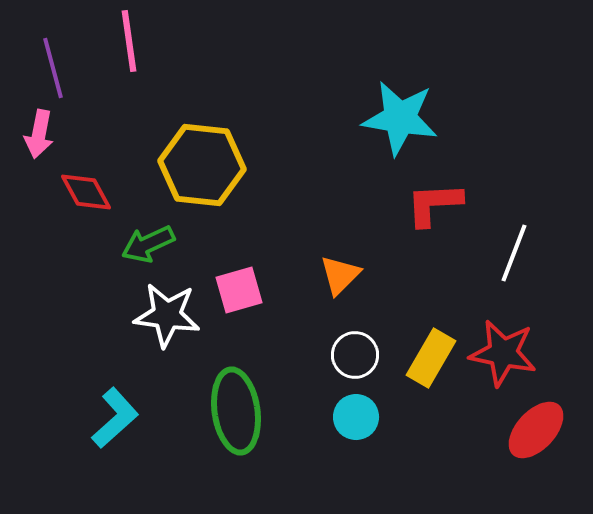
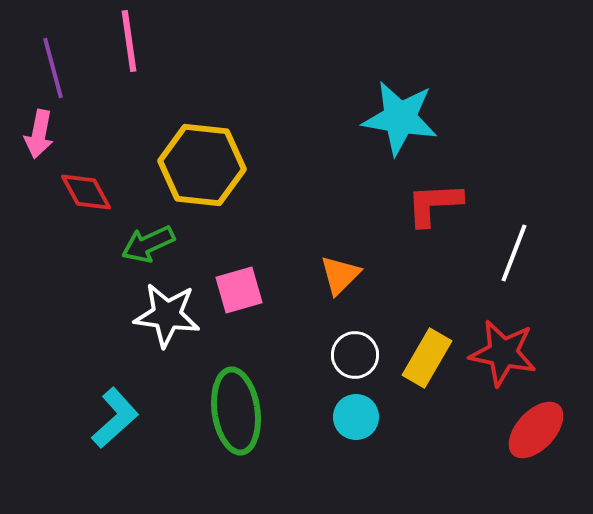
yellow rectangle: moved 4 px left
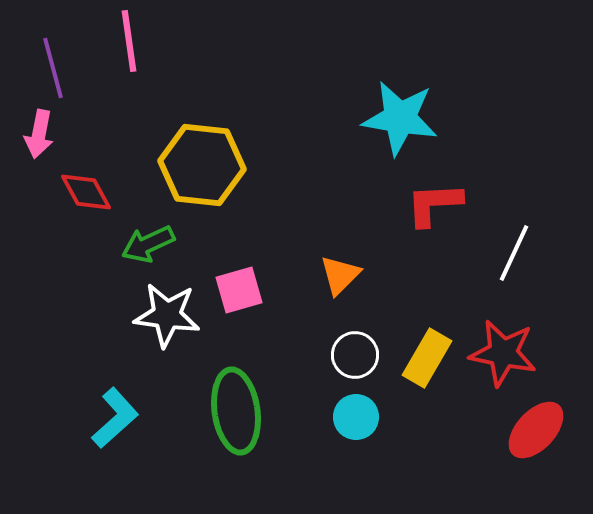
white line: rotated 4 degrees clockwise
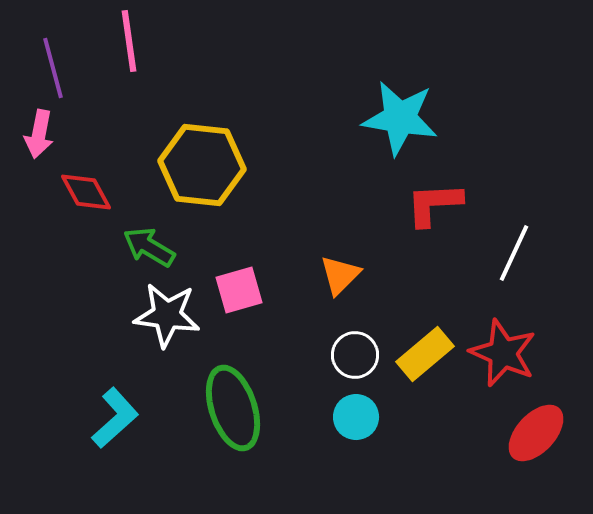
green arrow: moved 1 px right, 3 px down; rotated 56 degrees clockwise
red star: rotated 12 degrees clockwise
yellow rectangle: moved 2 px left, 4 px up; rotated 20 degrees clockwise
green ellipse: moved 3 px left, 3 px up; rotated 10 degrees counterclockwise
red ellipse: moved 3 px down
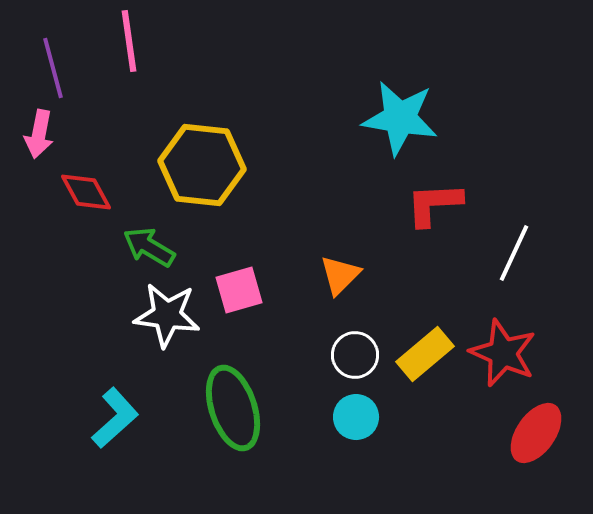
red ellipse: rotated 8 degrees counterclockwise
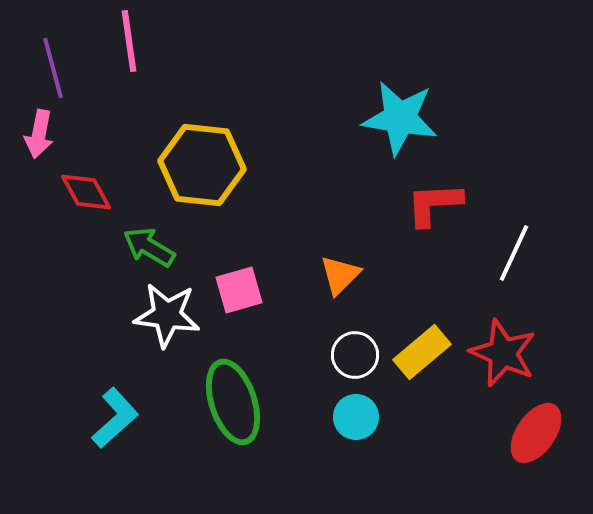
yellow rectangle: moved 3 px left, 2 px up
green ellipse: moved 6 px up
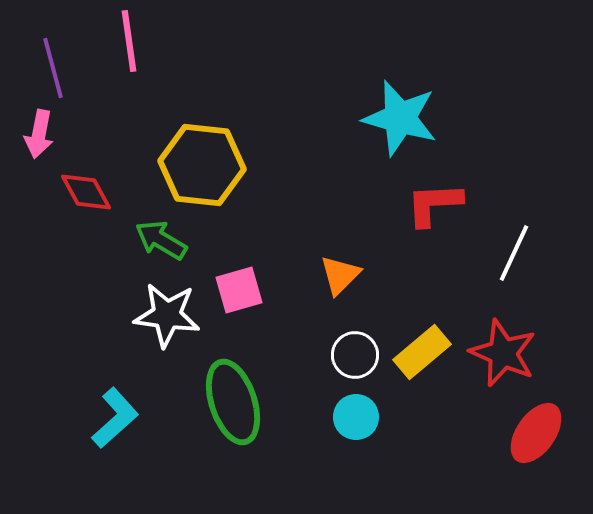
cyan star: rotated 6 degrees clockwise
green arrow: moved 12 px right, 7 px up
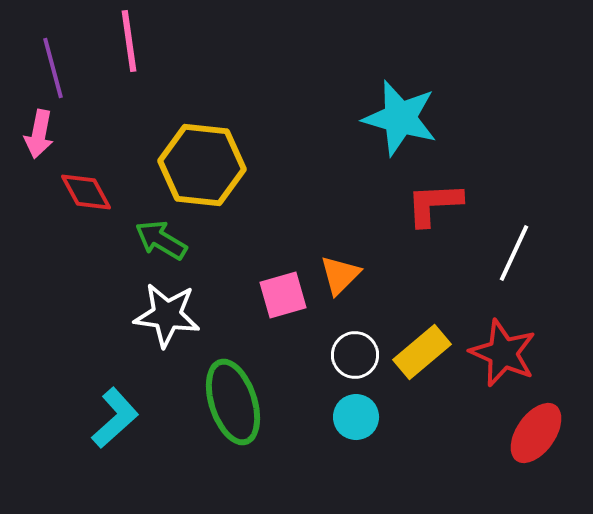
pink square: moved 44 px right, 5 px down
